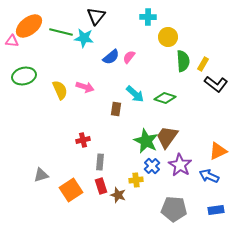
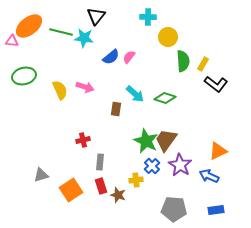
brown trapezoid: moved 1 px left, 3 px down
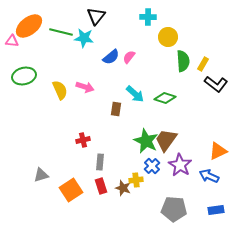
brown star: moved 5 px right, 7 px up
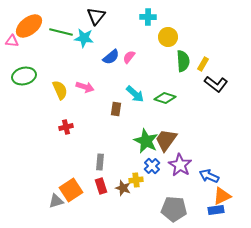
red cross: moved 17 px left, 13 px up
orange triangle: moved 4 px right, 45 px down
gray triangle: moved 15 px right, 26 px down
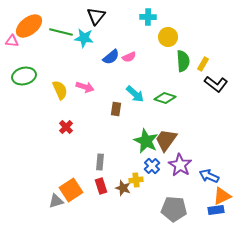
pink semicircle: rotated 152 degrees counterclockwise
red cross: rotated 32 degrees counterclockwise
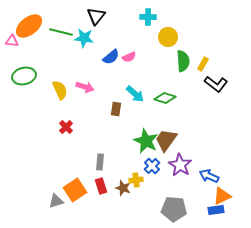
orange square: moved 4 px right
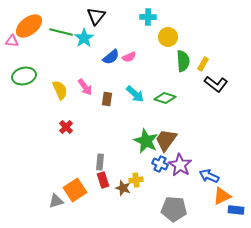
cyan star: rotated 30 degrees clockwise
pink arrow: rotated 36 degrees clockwise
brown rectangle: moved 9 px left, 10 px up
blue cross: moved 8 px right, 2 px up; rotated 21 degrees counterclockwise
red rectangle: moved 2 px right, 6 px up
blue rectangle: moved 20 px right; rotated 14 degrees clockwise
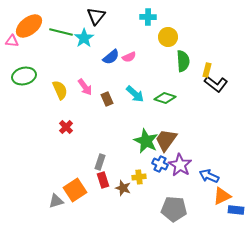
yellow rectangle: moved 4 px right, 6 px down; rotated 16 degrees counterclockwise
brown rectangle: rotated 32 degrees counterclockwise
gray rectangle: rotated 14 degrees clockwise
yellow cross: moved 3 px right, 3 px up
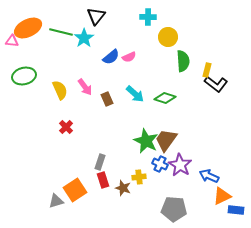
orange ellipse: moved 1 px left, 2 px down; rotated 12 degrees clockwise
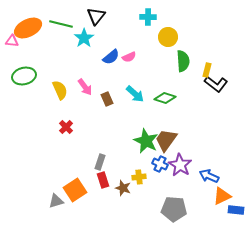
green line: moved 8 px up
